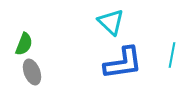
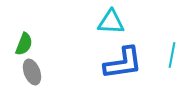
cyan triangle: rotated 40 degrees counterclockwise
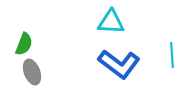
cyan line: rotated 15 degrees counterclockwise
blue L-shape: moved 4 px left, 1 px down; rotated 45 degrees clockwise
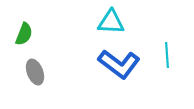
green semicircle: moved 10 px up
cyan line: moved 5 px left
gray ellipse: moved 3 px right
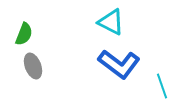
cyan triangle: rotated 24 degrees clockwise
cyan line: moved 5 px left, 31 px down; rotated 15 degrees counterclockwise
gray ellipse: moved 2 px left, 6 px up
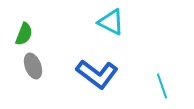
blue L-shape: moved 22 px left, 10 px down
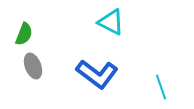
cyan line: moved 1 px left, 1 px down
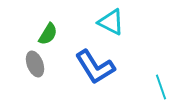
green semicircle: moved 24 px right; rotated 10 degrees clockwise
gray ellipse: moved 2 px right, 2 px up
blue L-shape: moved 2 px left, 7 px up; rotated 21 degrees clockwise
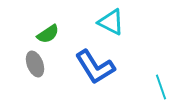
green semicircle: rotated 25 degrees clockwise
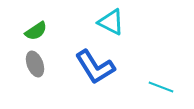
green semicircle: moved 12 px left, 3 px up
cyan line: rotated 50 degrees counterclockwise
